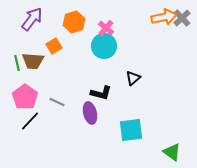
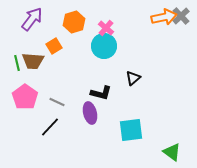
gray cross: moved 1 px left, 2 px up
black line: moved 20 px right, 6 px down
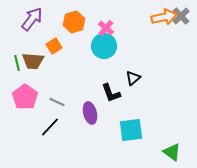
black L-shape: moved 10 px right; rotated 55 degrees clockwise
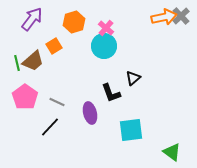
brown trapezoid: rotated 45 degrees counterclockwise
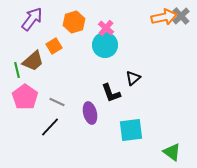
cyan circle: moved 1 px right, 1 px up
green line: moved 7 px down
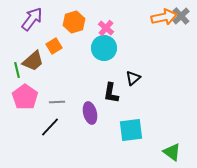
cyan circle: moved 1 px left, 3 px down
black L-shape: rotated 30 degrees clockwise
gray line: rotated 28 degrees counterclockwise
